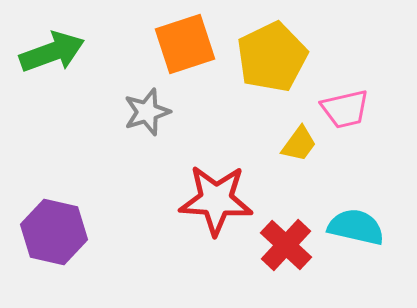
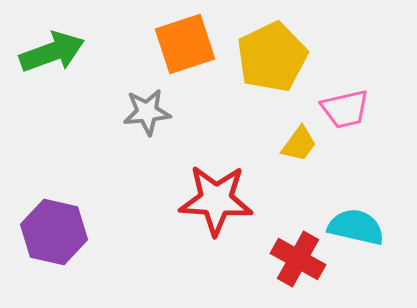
gray star: rotated 12 degrees clockwise
red cross: moved 12 px right, 14 px down; rotated 14 degrees counterclockwise
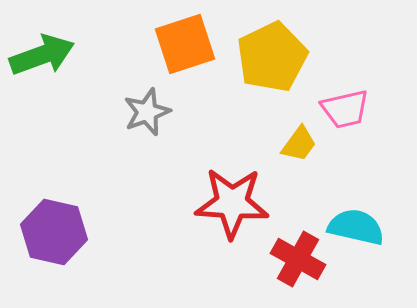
green arrow: moved 10 px left, 3 px down
gray star: rotated 15 degrees counterclockwise
red star: moved 16 px right, 3 px down
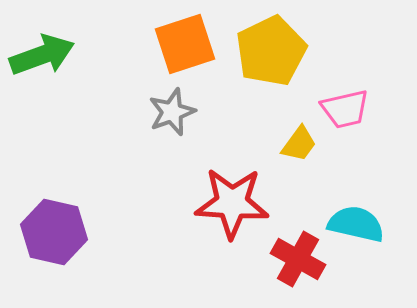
yellow pentagon: moved 1 px left, 6 px up
gray star: moved 25 px right
cyan semicircle: moved 3 px up
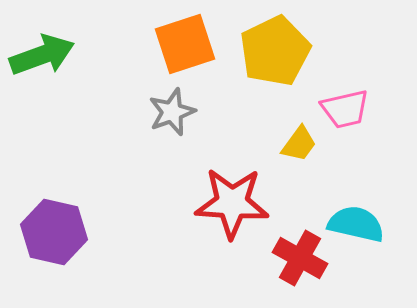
yellow pentagon: moved 4 px right
red cross: moved 2 px right, 1 px up
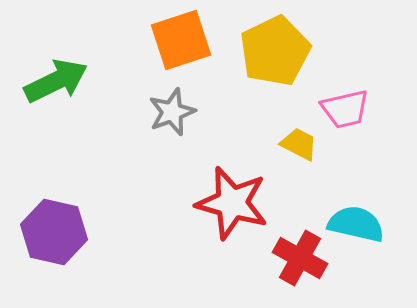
orange square: moved 4 px left, 4 px up
green arrow: moved 14 px right, 26 px down; rotated 6 degrees counterclockwise
yellow trapezoid: rotated 99 degrees counterclockwise
red star: rotated 12 degrees clockwise
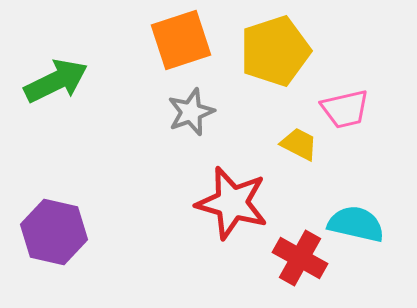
yellow pentagon: rotated 8 degrees clockwise
gray star: moved 19 px right
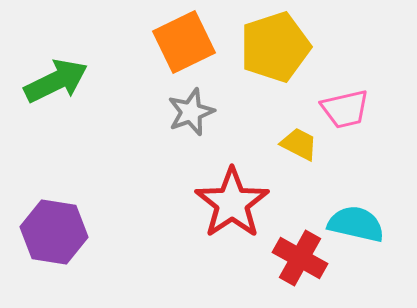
orange square: moved 3 px right, 2 px down; rotated 8 degrees counterclockwise
yellow pentagon: moved 4 px up
red star: rotated 22 degrees clockwise
purple hexagon: rotated 4 degrees counterclockwise
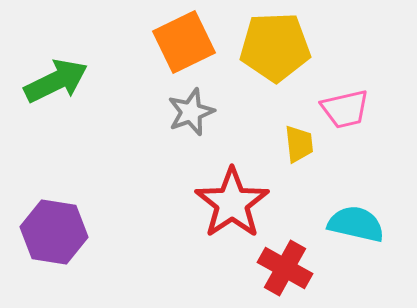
yellow pentagon: rotated 16 degrees clockwise
yellow trapezoid: rotated 57 degrees clockwise
red cross: moved 15 px left, 10 px down
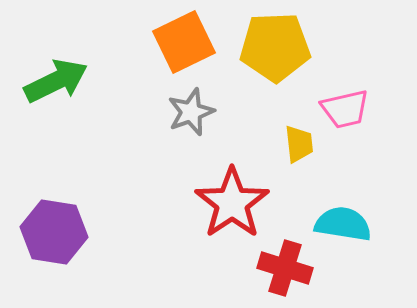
cyan semicircle: moved 13 px left; rotated 4 degrees counterclockwise
red cross: rotated 12 degrees counterclockwise
